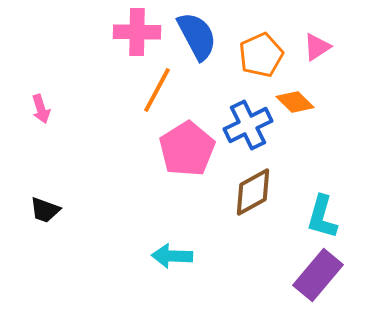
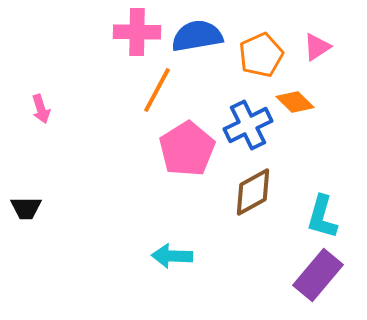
blue semicircle: rotated 72 degrees counterclockwise
black trapezoid: moved 19 px left, 2 px up; rotated 20 degrees counterclockwise
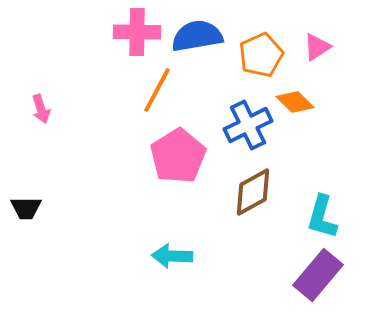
pink pentagon: moved 9 px left, 7 px down
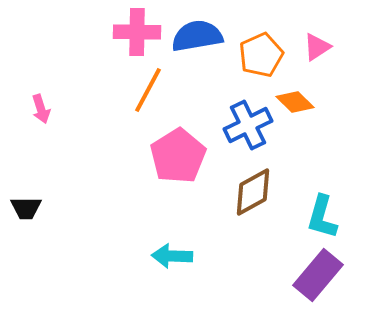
orange line: moved 9 px left
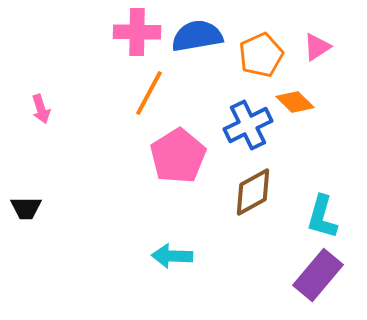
orange line: moved 1 px right, 3 px down
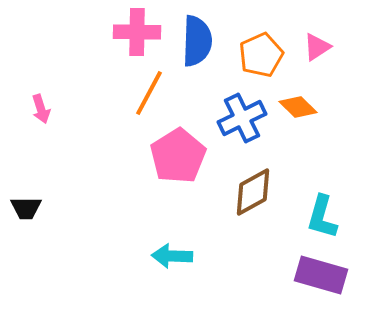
blue semicircle: moved 5 px down; rotated 102 degrees clockwise
orange diamond: moved 3 px right, 5 px down
blue cross: moved 6 px left, 7 px up
purple rectangle: moved 3 px right; rotated 66 degrees clockwise
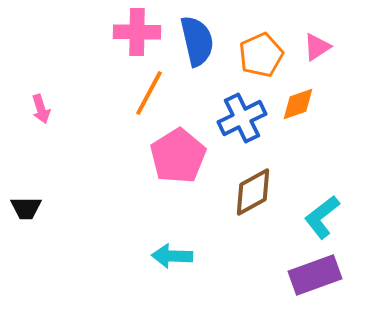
blue semicircle: rotated 15 degrees counterclockwise
orange diamond: moved 3 px up; rotated 63 degrees counterclockwise
cyan L-shape: rotated 36 degrees clockwise
purple rectangle: moved 6 px left; rotated 36 degrees counterclockwise
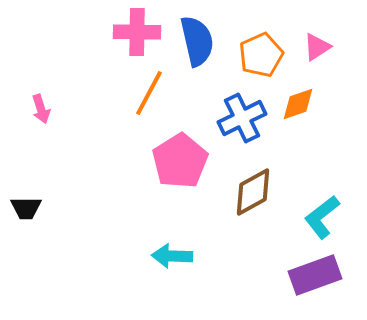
pink pentagon: moved 2 px right, 5 px down
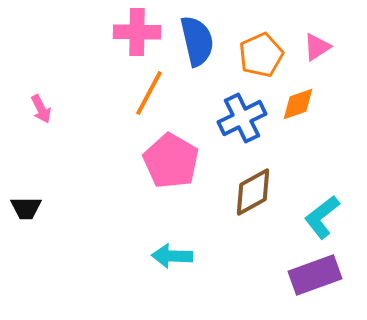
pink arrow: rotated 8 degrees counterclockwise
pink pentagon: moved 9 px left; rotated 10 degrees counterclockwise
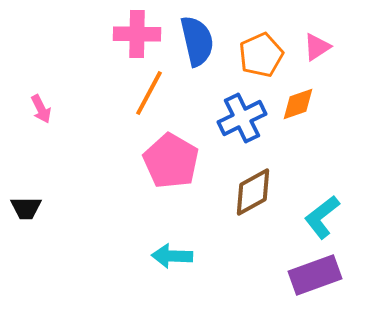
pink cross: moved 2 px down
